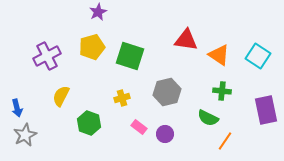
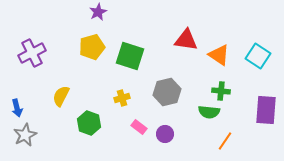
purple cross: moved 15 px left, 3 px up
green cross: moved 1 px left
purple rectangle: rotated 16 degrees clockwise
green semicircle: moved 1 px right, 6 px up; rotated 20 degrees counterclockwise
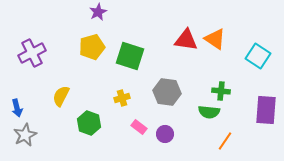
orange triangle: moved 4 px left, 16 px up
gray hexagon: rotated 20 degrees clockwise
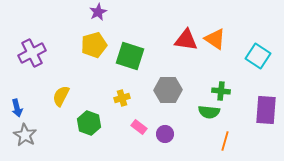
yellow pentagon: moved 2 px right, 2 px up
gray hexagon: moved 1 px right, 2 px up; rotated 8 degrees counterclockwise
gray star: rotated 15 degrees counterclockwise
orange line: rotated 18 degrees counterclockwise
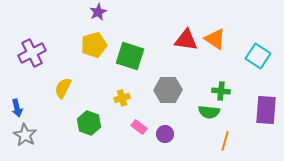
yellow semicircle: moved 2 px right, 8 px up
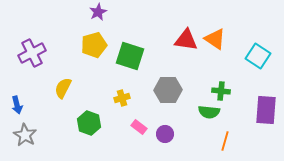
blue arrow: moved 3 px up
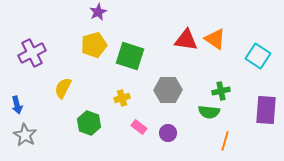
green cross: rotated 18 degrees counterclockwise
purple circle: moved 3 px right, 1 px up
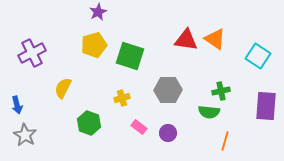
purple rectangle: moved 4 px up
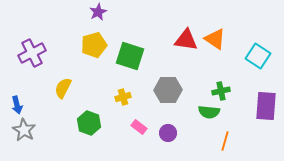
yellow cross: moved 1 px right, 1 px up
gray star: moved 1 px left, 5 px up
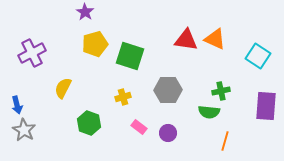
purple star: moved 13 px left; rotated 12 degrees counterclockwise
orange triangle: rotated 10 degrees counterclockwise
yellow pentagon: moved 1 px right, 1 px up
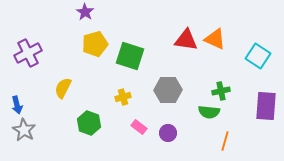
purple cross: moved 4 px left
